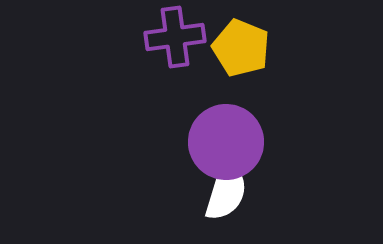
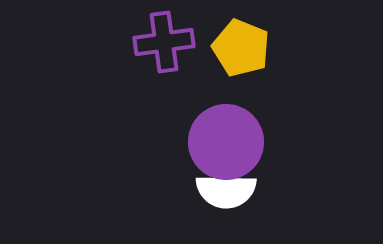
purple cross: moved 11 px left, 5 px down
white semicircle: rotated 74 degrees clockwise
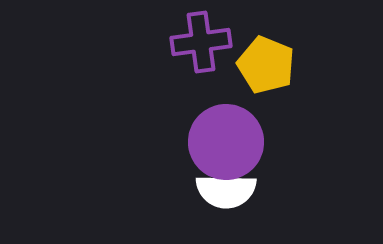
purple cross: moved 37 px right
yellow pentagon: moved 25 px right, 17 px down
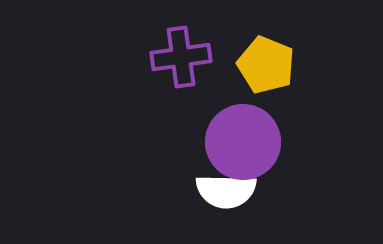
purple cross: moved 20 px left, 15 px down
purple circle: moved 17 px right
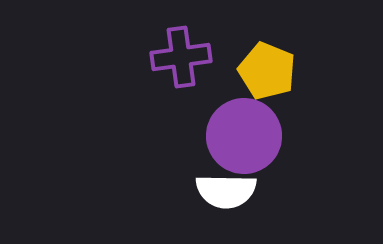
yellow pentagon: moved 1 px right, 6 px down
purple circle: moved 1 px right, 6 px up
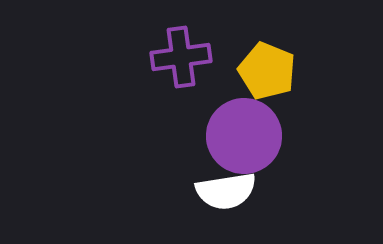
white semicircle: rotated 10 degrees counterclockwise
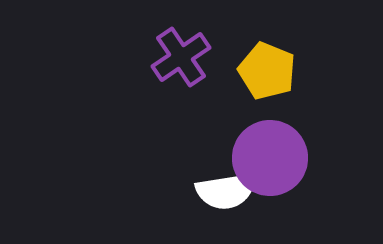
purple cross: rotated 26 degrees counterclockwise
purple circle: moved 26 px right, 22 px down
